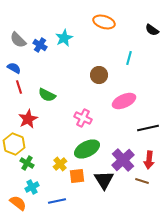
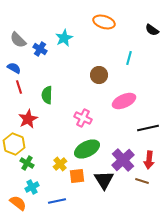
blue cross: moved 4 px down
green semicircle: rotated 66 degrees clockwise
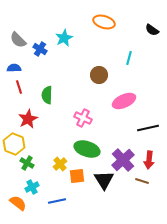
blue semicircle: rotated 32 degrees counterclockwise
green ellipse: rotated 45 degrees clockwise
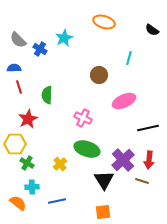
yellow hexagon: moved 1 px right; rotated 20 degrees counterclockwise
orange square: moved 26 px right, 36 px down
cyan cross: rotated 24 degrees clockwise
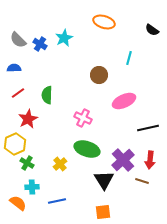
blue cross: moved 5 px up
red line: moved 1 px left, 6 px down; rotated 72 degrees clockwise
yellow hexagon: rotated 25 degrees counterclockwise
red arrow: moved 1 px right
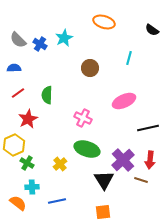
brown circle: moved 9 px left, 7 px up
yellow hexagon: moved 1 px left, 1 px down
brown line: moved 1 px left, 1 px up
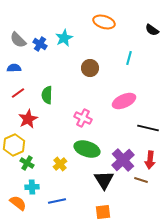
black line: rotated 25 degrees clockwise
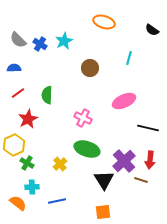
cyan star: moved 3 px down
purple cross: moved 1 px right, 1 px down
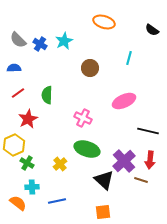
black line: moved 3 px down
black triangle: rotated 15 degrees counterclockwise
